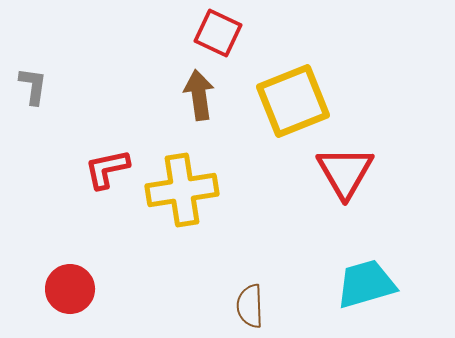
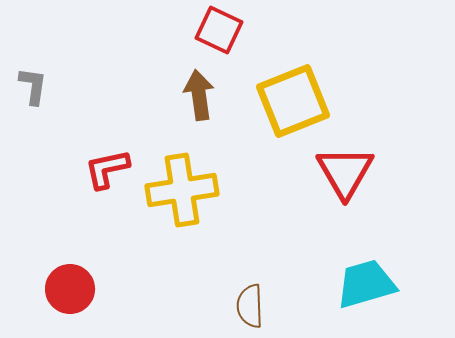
red square: moved 1 px right, 3 px up
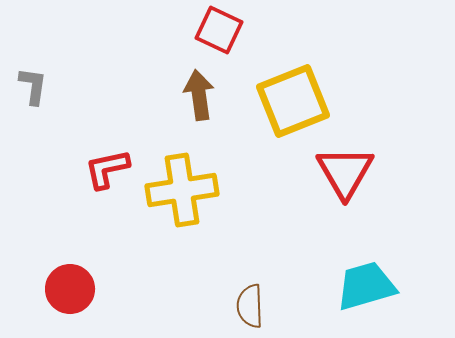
cyan trapezoid: moved 2 px down
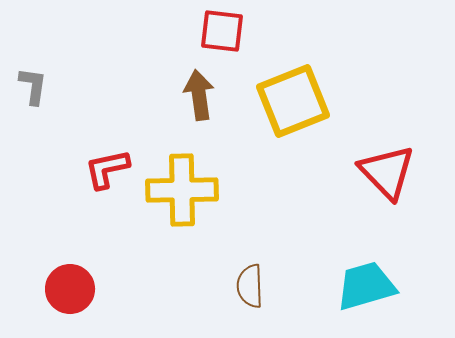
red square: moved 3 px right, 1 px down; rotated 18 degrees counterclockwise
red triangle: moved 42 px right; rotated 14 degrees counterclockwise
yellow cross: rotated 8 degrees clockwise
brown semicircle: moved 20 px up
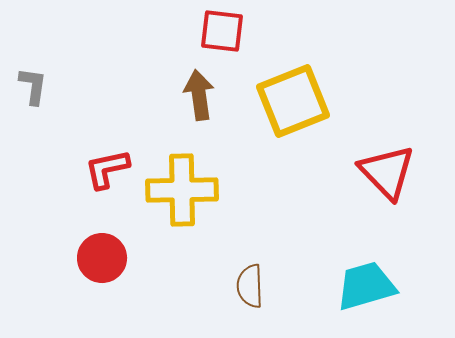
red circle: moved 32 px right, 31 px up
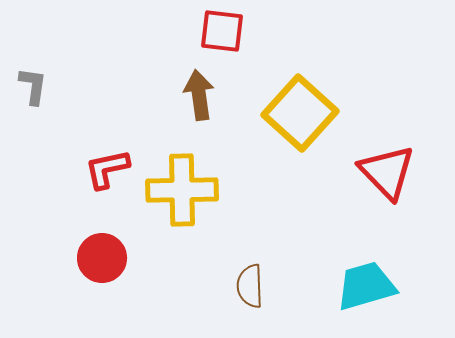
yellow square: moved 7 px right, 12 px down; rotated 26 degrees counterclockwise
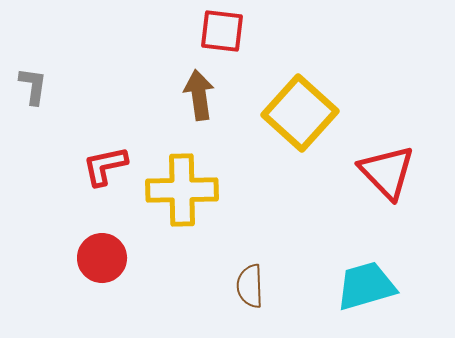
red L-shape: moved 2 px left, 3 px up
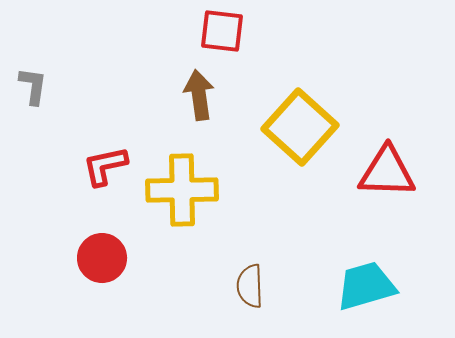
yellow square: moved 14 px down
red triangle: rotated 44 degrees counterclockwise
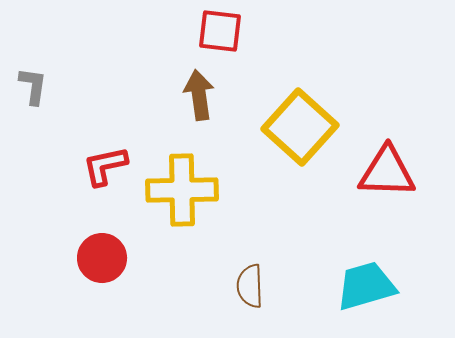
red square: moved 2 px left
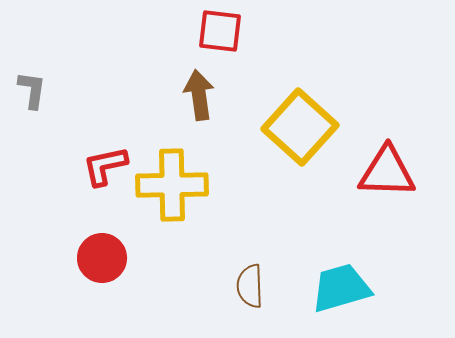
gray L-shape: moved 1 px left, 4 px down
yellow cross: moved 10 px left, 5 px up
cyan trapezoid: moved 25 px left, 2 px down
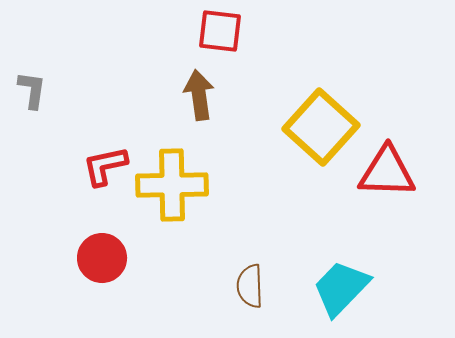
yellow square: moved 21 px right
cyan trapezoid: rotated 30 degrees counterclockwise
